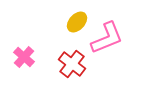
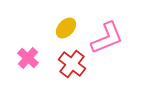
yellow ellipse: moved 11 px left, 6 px down
pink cross: moved 4 px right, 1 px down
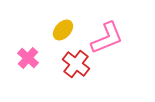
yellow ellipse: moved 3 px left, 2 px down
red cross: moved 4 px right
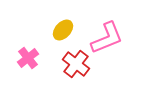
pink cross: rotated 10 degrees clockwise
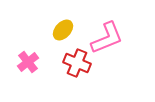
pink cross: moved 4 px down
red cross: moved 1 px right, 1 px up; rotated 16 degrees counterclockwise
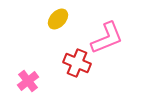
yellow ellipse: moved 5 px left, 11 px up
pink cross: moved 19 px down
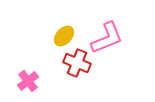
yellow ellipse: moved 6 px right, 17 px down
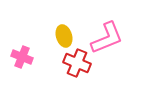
yellow ellipse: rotated 60 degrees counterclockwise
pink cross: moved 6 px left, 24 px up; rotated 30 degrees counterclockwise
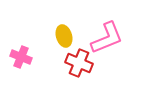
pink cross: moved 1 px left
red cross: moved 2 px right
